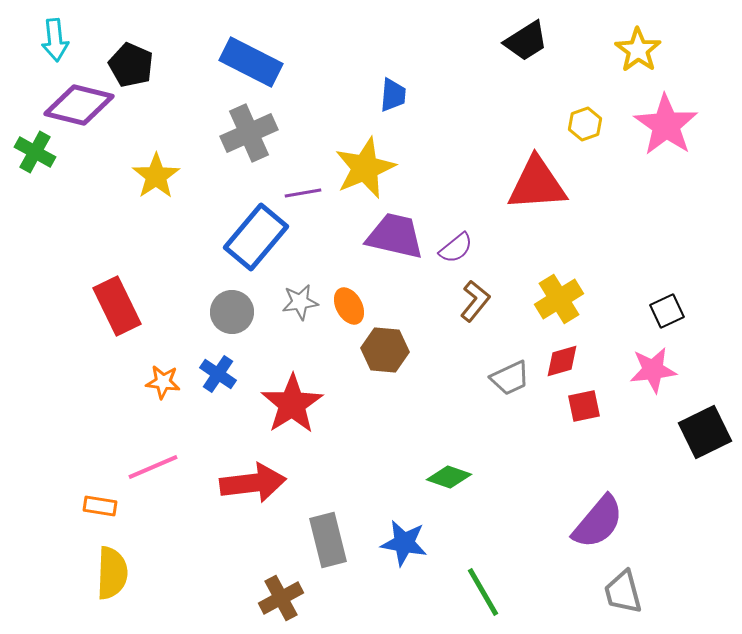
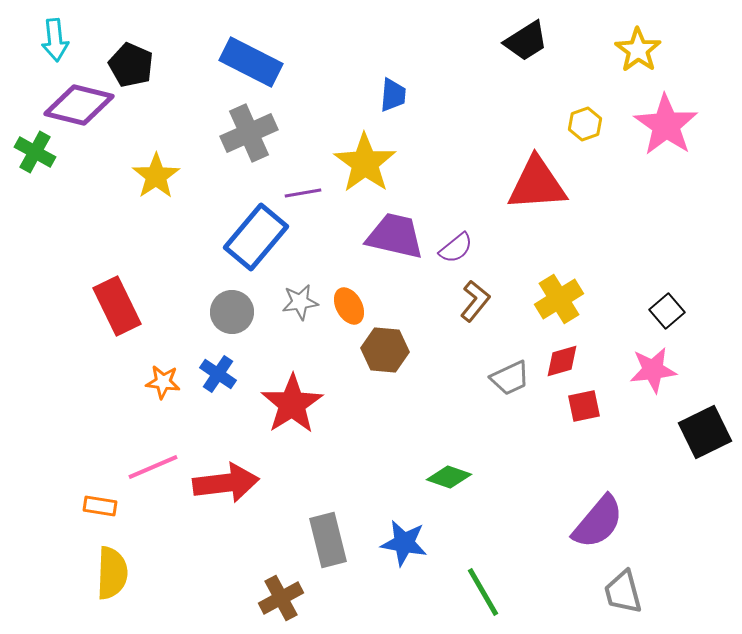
yellow star at (365, 168): moved 5 px up; rotated 14 degrees counterclockwise
black square at (667, 311): rotated 16 degrees counterclockwise
red arrow at (253, 483): moved 27 px left
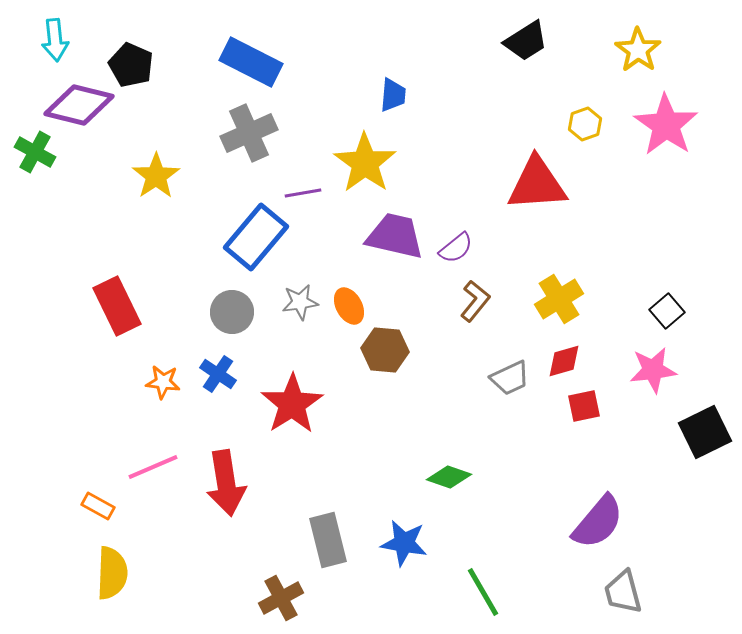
red diamond at (562, 361): moved 2 px right
red arrow at (226, 483): rotated 88 degrees clockwise
orange rectangle at (100, 506): moved 2 px left; rotated 20 degrees clockwise
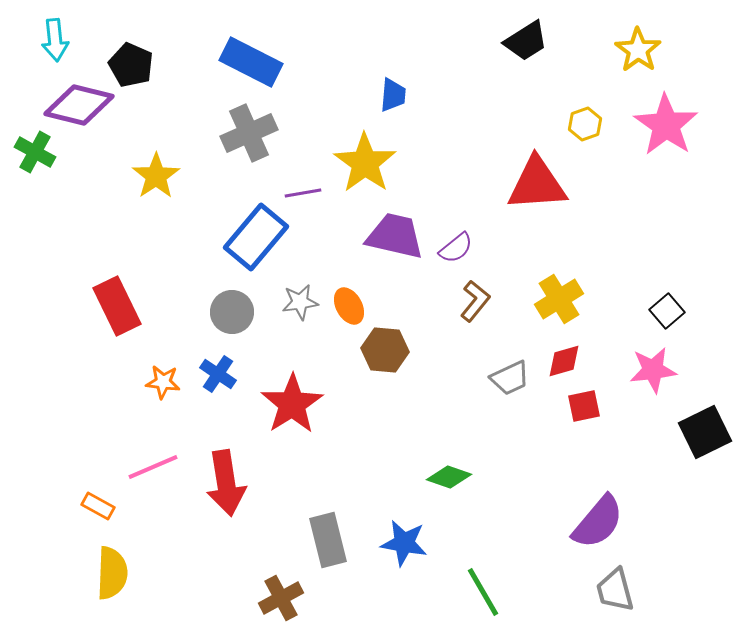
gray trapezoid at (623, 592): moved 8 px left, 2 px up
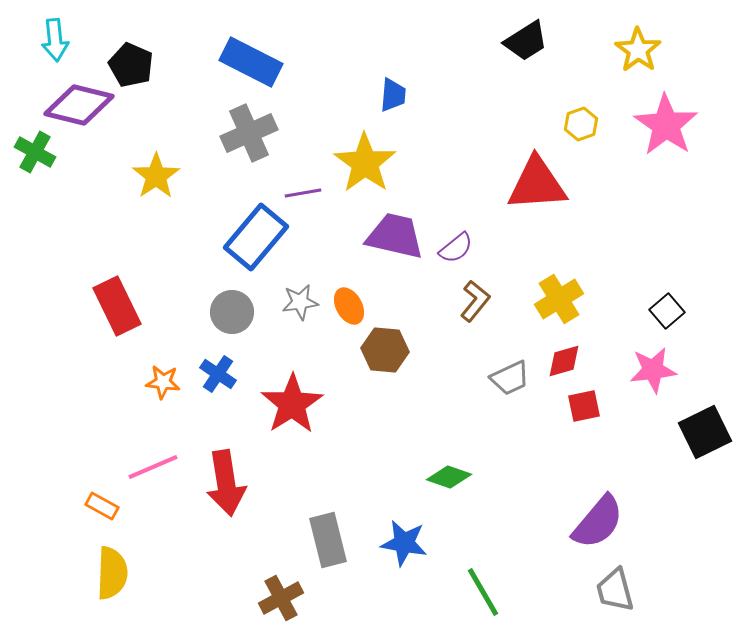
yellow hexagon at (585, 124): moved 4 px left
orange rectangle at (98, 506): moved 4 px right
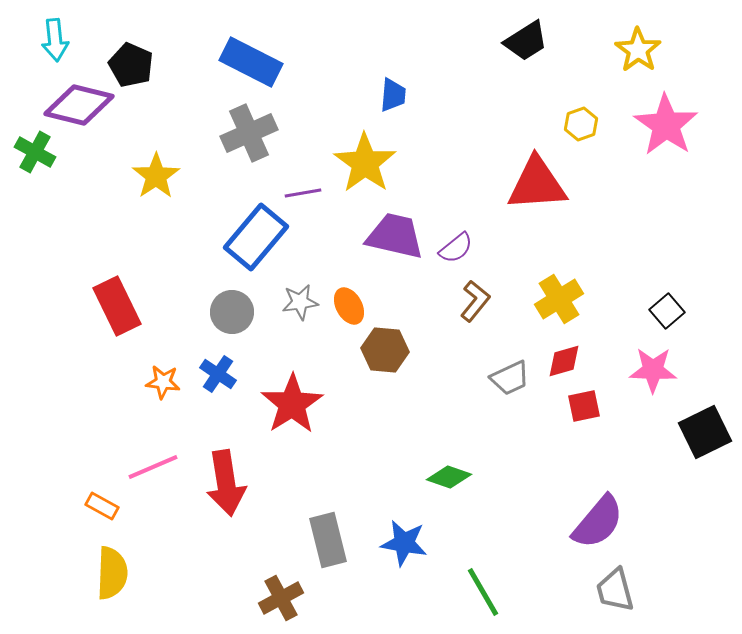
pink star at (653, 370): rotated 9 degrees clockwise
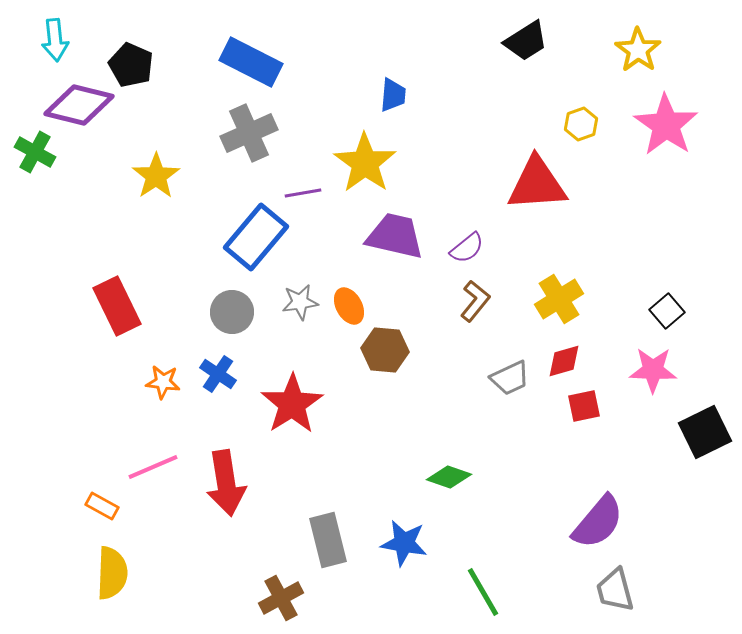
purple semicircle at (456, 248): moved 11 px right
